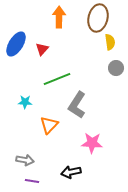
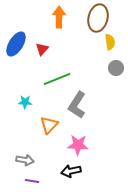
pink star: moved 14 px left, 2 px down
black arrow: moved 1 px up
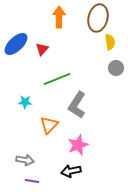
blue ellipse: rotated 15 degrees clockwise
pink star: rotated 25 degrees counterclockwise
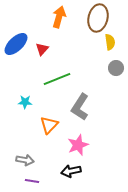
orange arrow: rotated 15 degrees clockwise
gray L-shape: moved 3 px right, 2 px down
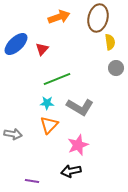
orange arrow: rotated 55 degrees clockwise
cyan star: moved 22 px right, 1 px down
gray L-shape: rotated 92 degrees counterclockwise
gray arrow: moved 12 px left, 26 px up
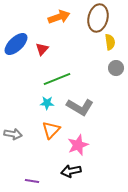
orange triangle: moved 2 px right, 5 px down
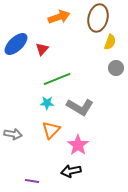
yellow semicircle: rotated 28 degrees clockwise
pink star: rotated 15 degrees counterclockwise
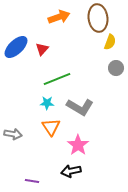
brown ellipse: rotated 20 degrees counterclockwise
blue ellipse: moved 3 px down
orange triangle: moved 3 px up; rotated 18 degrees counterclockwise
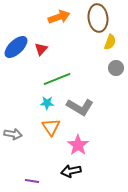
red triangle: moved 1 px left
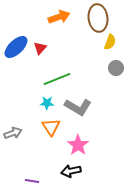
red triangle: moved 1 px left, 1 px up
gray L-shape: moved 2 px left
gray arrow: moved 1 px up; rotated 30 degrees counterclockwise
